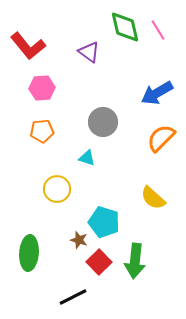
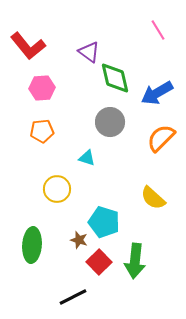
green diamond: moved 10 px left, 51 px down
gray circle: moved 7 px right
green ellipse: moved 3 px right, 8 px up
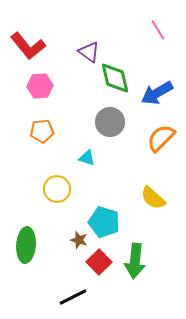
pink hexagon: moved 2 px left, 2 px up
green ellipse: moved 6 px left
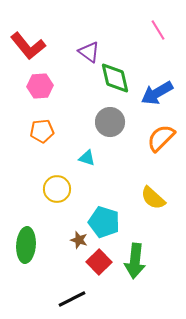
black line: moved 1 px left, 2 px down
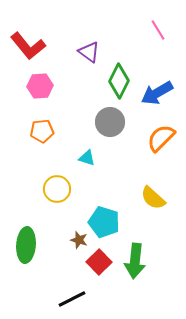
green diamond: moved 4 px right, 3 px down; rotated 40 degrees clockwise
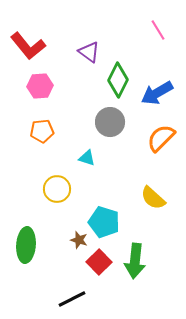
green diamond: moved 1 px left, 1 px up
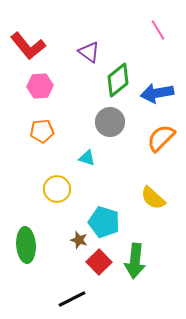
green diamond: rotated 24 degrees clockwise
blue arrow: rotated 20 degrees clockwise
green ellipse: rotated 8 degrees counterclockwise
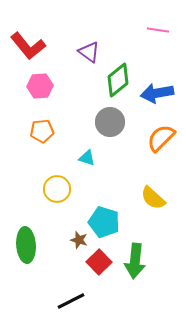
pink line: rotated 50 degrees counterclockwise
black line: moved 1 px left, 2 px down
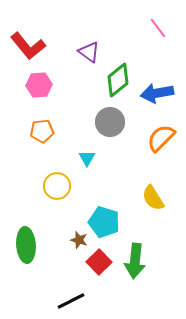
pink line: moved 2 px up; rotated 45 degrees clockwise
pink hexagon: moved 1 px left, 1 px up
cyan triangle: rotated 42 degrees clockwise
yellow circle: moved 3 px up
yellow semicircle: rotated 16 degrees clockwise
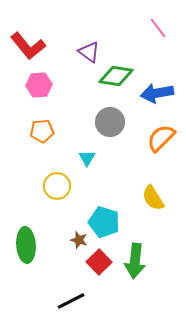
green diamond: moved 2 px left, 4 px up; rotated 48 degrees clockwise
